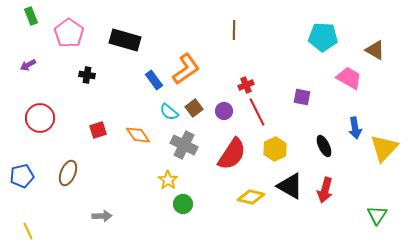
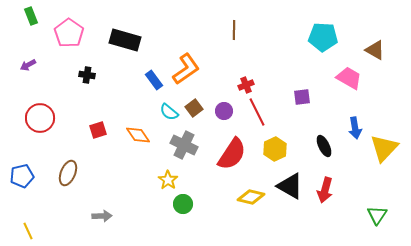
purple square: rotated 18 degrees counterclockwise
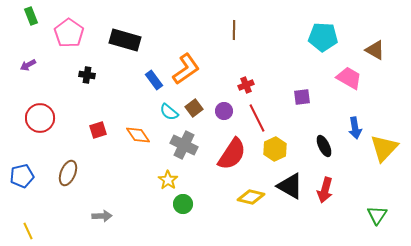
red line: moved 6 px down
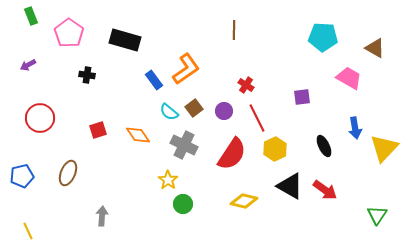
brown triangle: moved 2 px up
red cross: rotated 35 degrees counterclockwise
red arrow: rotated 70 degrees counterclockwise
yellow diamond: moved 7 px left, 4 px down
gray arrow: rotated 84 degrees counterclockwise
